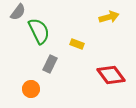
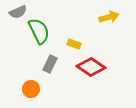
gray semicircle: rotated 30 degrees clockwise
yellow rectangle: moved 3 px left
red diamond: moved 20 px left, 8 px up; rotated 20 degrees counterclockwise
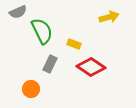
green semicircle: moved 3 px right
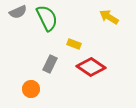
yellow arrow: rotated 132 degrees counterclockwise
green semicircle: moved 5 px right, 13 px up
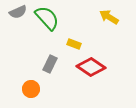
green semicircle: rotated 16 degrees counterclockwise
